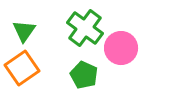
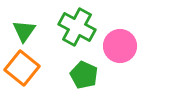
green cross: moved 8 px left, 1 px up; rotated 9 degrees counterclockwise
pink circle: moved 1 px left, 2 px up
orange square: rotated 16 degrees counterclockwise
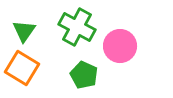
orange square: rotated 8 degrees counterclockwise
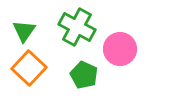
pink circle: moved 3 px down
orange square: moved 7 px right; rotated 12 degrees clockwise
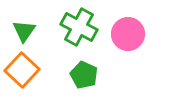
green cross: moved 2 px right
pink circle: moved 8 px right, 15 px up
orange square: moved 7 px left, 2 px down
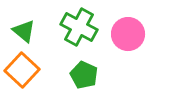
green triangle: rotated 25 degrees counterclockwise
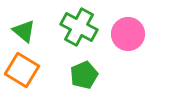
orange square: rotated 12 degrees counterclockwise
green pentagon: rotated 24 degrees clockwise
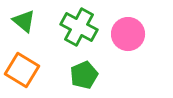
green triangle: moved 10 px up
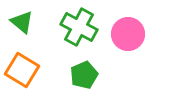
green triangle: moved 2 px left, 1 px down
